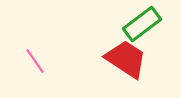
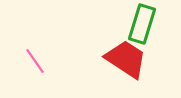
green rectangle: rotated 36 degrees counterclockwise
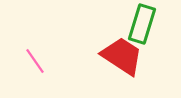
red trapezoid: moved 4 px left, 3 px up
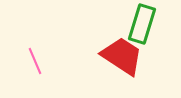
pink line: rotated 12 degrees clockwise
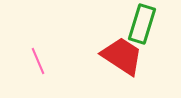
pink line: moved 3 px right
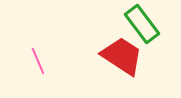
green rectangle: rotated 54 degrees counterclockwise
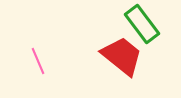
red trapezoid: rotated 6 degrees clockwise
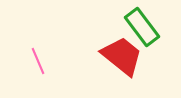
green rectangle: moved 3 px down
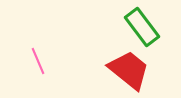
red trapezoid: moved 7 px right, 14 px down
